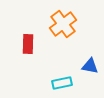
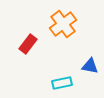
red rectangle: rotated 36 degrees clockwise
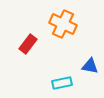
orange cross: rotated 28 degrees counterclockwise
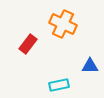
blue triangle: rotated 12 degrees counterclockwise
cyan rectangle: moved 3 px left, 2 px down
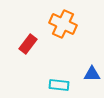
blue triangle: moved 2 px right, 8 px down
cyan rectangle: rotated 18 degrees clockwise
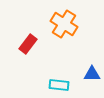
orange cross: moved 1 px right; rotated 8 degrees clockwise
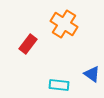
blue triangle: rotated 36 degrees clockwise
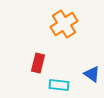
orange cross: rotated 24 degrees clockwise
red rectangle: moved 10 px right, 19 px down; rotated 24 degrees counterclockwise
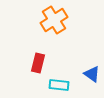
orange cross: moved 10 px left, 4 px up
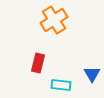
blue triangle: rotated 24 degrees clockwise
cyan rectangle: moved 2 px right
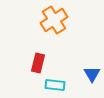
cyan rectangle: moved 6 px left
